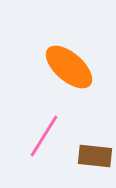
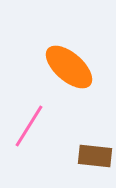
pink line: moved 15 px left, 10 px up
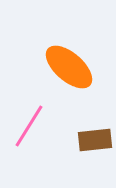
brown rectangle: moved 16 px up; rotated 12 degrees counterclockwise
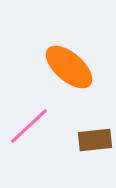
pink line: rotated 15 degrees clockwise
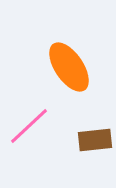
orange ellipse: rotated 15 degrees clockwise
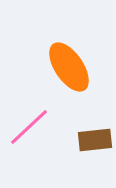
pink line: moved 1 px down
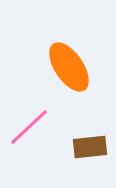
brown rectangle: moved 5 px left, 7 px down
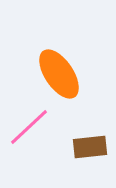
orange ellipse: moved 10 px left, 7 px down
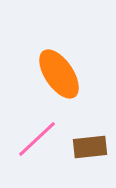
pink line: moved 8 px right, 12 px down
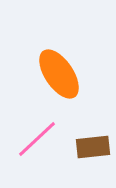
brown rectangle: moved 3 px right
